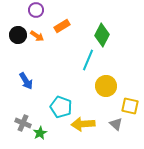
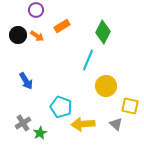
green diamond: moved 1 px right, 3 px up
gray cross: rotated 35 degrees clockwise
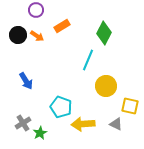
green diamond: moved 1 px right, 1 px down
gray triangle: rotated 16 degrees counterclockwise
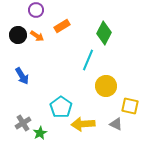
blue arrow: moved 4 px left, 5 px up
cyan pentagon: rotated 15 degrees clockwise
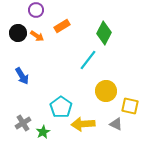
black circle: moved 2 px up
cyan line: rotated 15 degrees clockwise
yellow circle: moved 5 px down
green star: moved 3 px right, 1 px up
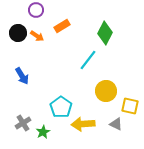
green diamond: moved 1 px right
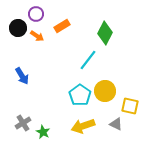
purple circle: moved 4 px down
black circle: moved 5 px up
yellow circle: moved 1 px left
cyan pentagon: moved 19 px right, 12 px up
yellow arrow: moved 2 px down; rotated 15 degrees counterclockwise
green star: rotated 16 degrees counterclockwise
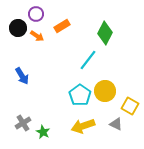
yellow square: rotated 18 degrees clockwise
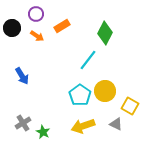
black circle: moved 6 px left
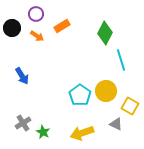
cyan line: moved 33 px right; rotated 55 degrees counterclockwise
yellow circle: moved 1 px right
yellow arrow: moved 1 px left, 7 px down
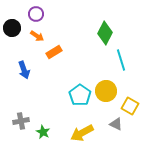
orange rectangle: moved 8 px left, 26 px down
blue arrow: moved 2 px right, 6 px up; rotated 12 degrees clockwise
gray cross: moved 2 px left, 2 px up; rotated 21 degrees clockwise
yellow arrow: rotated 10 degrees counterclockwise
